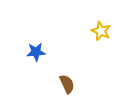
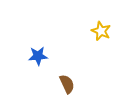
blue star: moved 2 px right, 4 px down
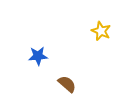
brown semicircle: rotated 24 degrees counterclockwise
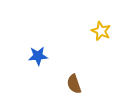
brown semicircle: moved 7 px right; rotated 150 degrees counterclockwise
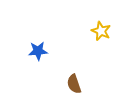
blue star: moved 5 px up
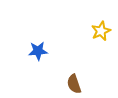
yellow star: rotated 24 degrees clockwise
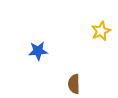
brown semicircle: rotated 18 degrees clockwise
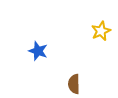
blue star: rotated 24 degrees clockwise
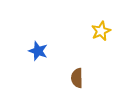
brown semicircle: moved 3 px right, 6 px up
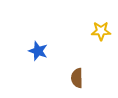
yellow star: rotated 24 degrees clockwise
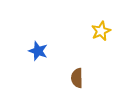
yellow star: rotated 24 degrees counterclockwise
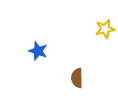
yellow star: moved 4 px right, 2 px up; rotated 12 degrees clockwise
